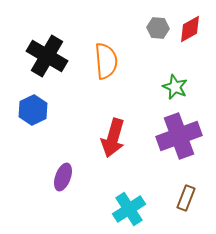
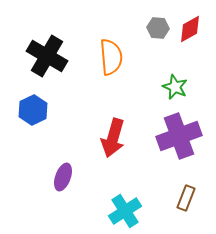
orange semicircle: moved 5 px right, 4 px up
cyan cross: moved 4 px left, 2 px down
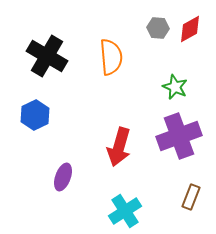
blue hexagon: moved 2 px right, 5 px down
red arrow: moved 6 px right, 9 px down
brown rectangle: moved 5 px right, 1 px up
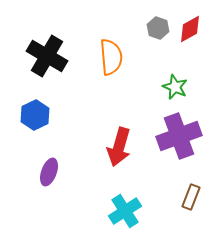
gray hexagon: rotated 15 degrees clockwise
purple ellipse: moved 14 px left, 5 px up
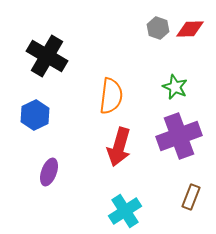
red diamond: rotated 28 degrees clockwise
orange semicircle: moved 39 px down; rotated 12 degrees clockwise
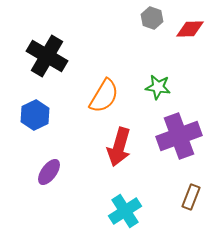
gray hexagon: moved 6 px left, 10 px up
green star: moved 17 px left; rotated 15 degrees counterclockwise
orange semicircle: moved 7 px left; rotated 24 degrees clockwise
purple ellipse: rotated 16 degrees clockwise
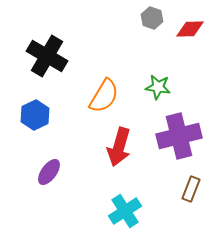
purple cross: rotated 6 degrees clockwise
brown rectangle: moved 8 px up
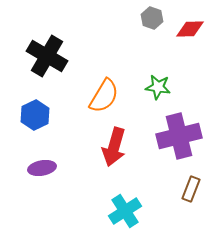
red arrow: moved 5 px left
purple ellipse: moved 7 px left, 4 px up; rotated 44 degrees clockwise
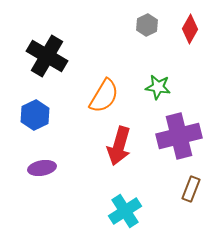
gray hexagon: moved 5 px left, 7 px down; rotated 15 degrees clockwise
red diamond: rotated 60 degrees counterclockwise
red arrow: moved 5 px right, 1 px up
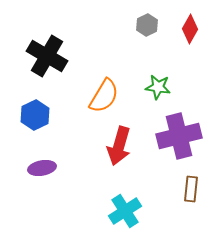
brown rectangle: rotated 15 degrees counterclockwise
